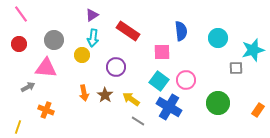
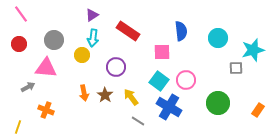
yellow arrow: moved 2 px up; rotated 18 degrees clockwise
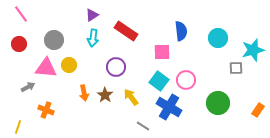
red rectangle: moved 2 px left
yellow circle: moved 13 px left, 10 px down
gray line: moved 5 px right, 5 px down
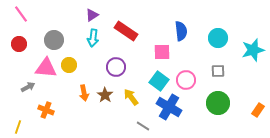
gray square: moved 18 px left, 3 px down
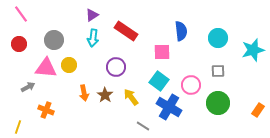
pink circle: moved 5 px right, 5 px down
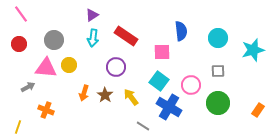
red rectangle: moved 5 px down
orange arrow: rotated 28 degrees clockwise
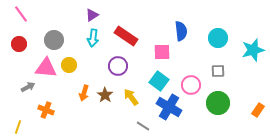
purple circle: moved 2 px right, 1 px up
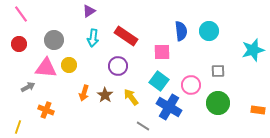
purple triangle: moved 3 px left, 4 px up
cyan circle: moved 9 px left, 7 px up
orange rectangle: rotated 64 degrees clockwise
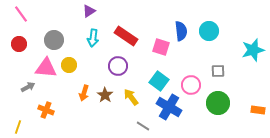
pink square: moved 1 px left, 5 px up; rotated 18 degrees clockwise
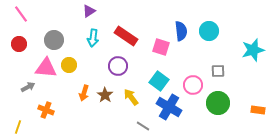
pink circle: moved 2 px right
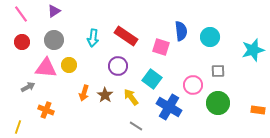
purple triangle: moved 35 px left
cyan circle: moved 1 px right, 6 px down
red circle: moved 3 px right, 2 px up
cyan square: moved 7 px left, 2 px up
gray line: moved 7 px left
